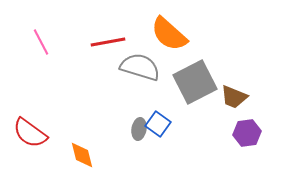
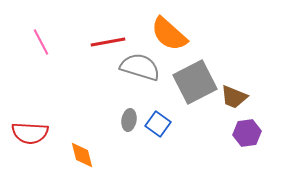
gray ellipse: moved 10 px left, 9 px up
red semicircle: rotated 33 degrees counterclockwise
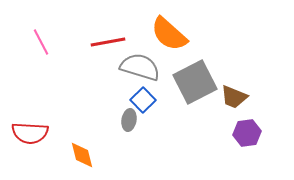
blue square: moved 15 px left, 24 px up; rotated 10 degrees clockwise
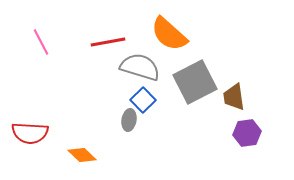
brown trapezoid: rotated 60 degrees clockwise
orange diamond: rotated 32 degrees counterclockwise
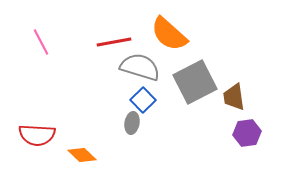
red line: moved 6 px right
gray ellipse: moved 3 px right, 3 px down
red semicircle: moved 7 px right, 2 px down
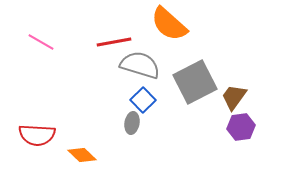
orange semicircle: moved 10 px up
pink line: rotated 32 degrees counterclockwise
gray semicircle: moved 2 px up
brown trapezoid: rotated 44 degrees clockwise
purple hexagon: moved 6 px left, 6 px up
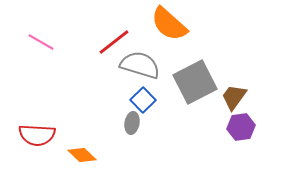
red line: rotated 28 degrees counterclockwise
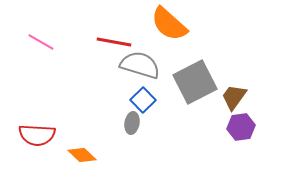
red line: rotated 48 degrees clockwise
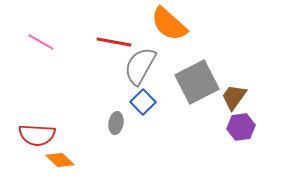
gray semicircle: moved 1 px down; rotated 78 degrees counterclockwise
gray square: moved 2 px right
blue square: moved 2 px down
gray ellipse: moved 16 px left
orange diamond: moved 22 px left, 5 px down
